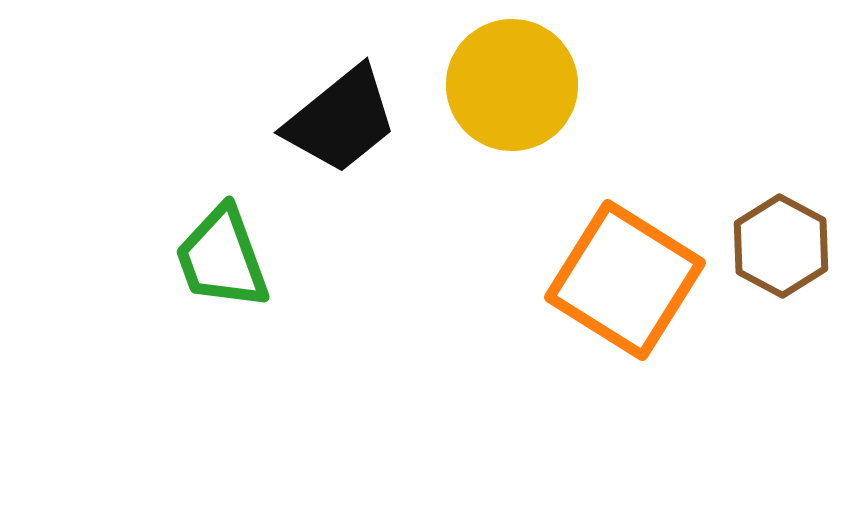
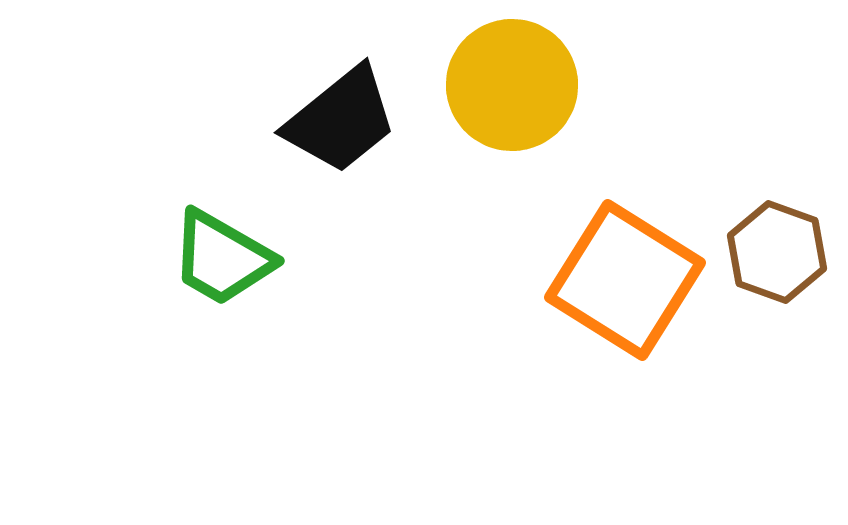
brown hexagon: moved 4 px left, 6 px down; rotated 8 degrees counterclockwise
green trapezoid: rotated 40 degrees counterclockwise
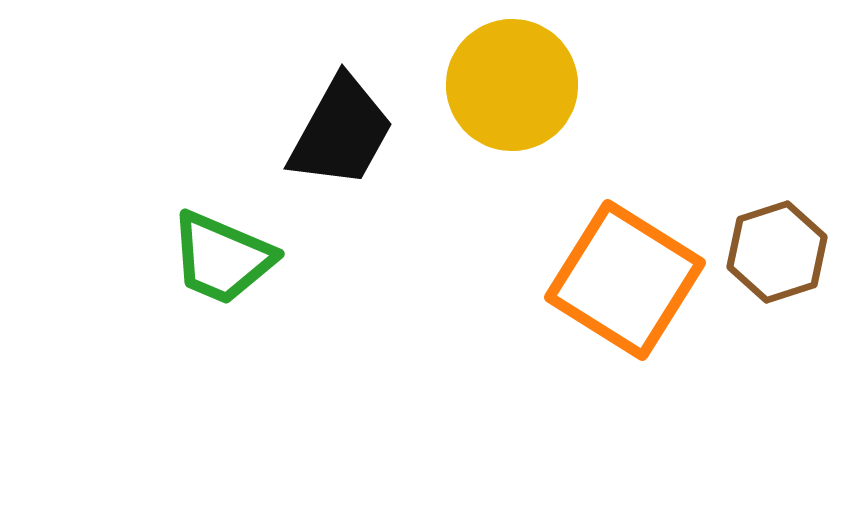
black trapezoid: moved 12 px down; rotated 22 degrees counterclockwise
brown hexagon: rotated 22 degrees clockwise
green trapezoid: rotated 7 degrees counterclockwise
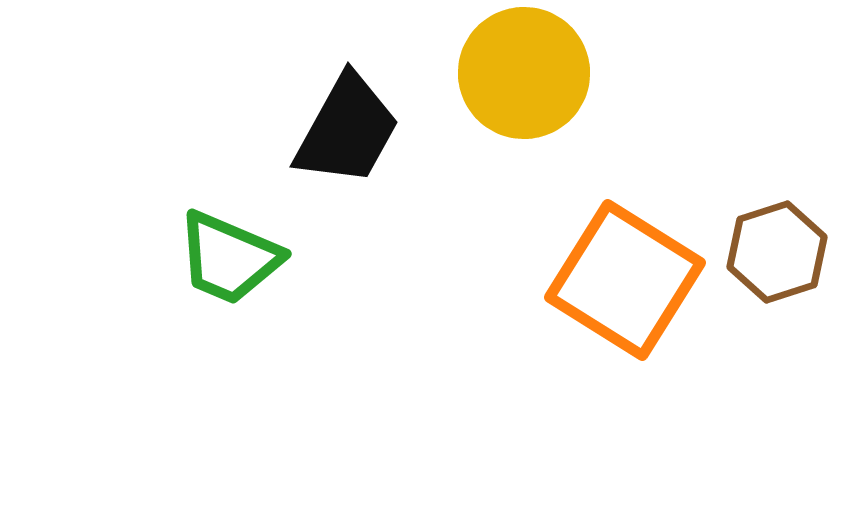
yellow circle: moved 12 px right, 12 px up
black trapezoid: moved 6 px right, 2 px up
green trapezoid: moved 7 px right
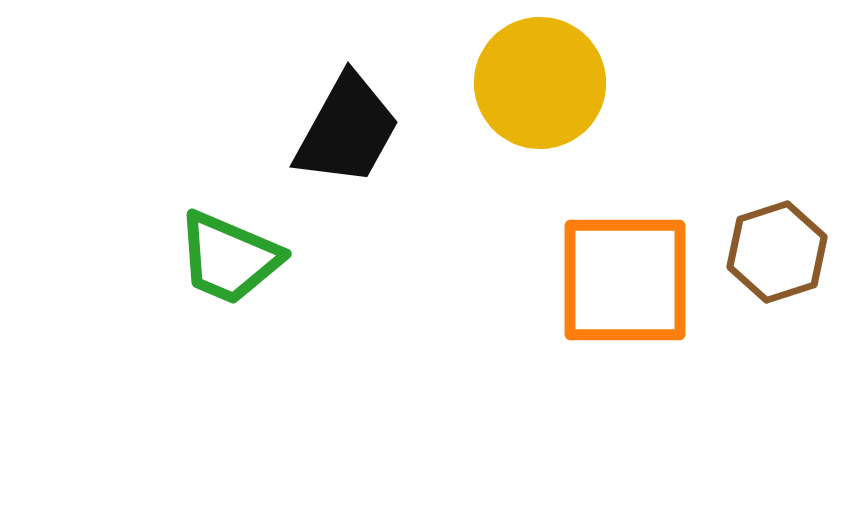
yellow circle: moved 16 px right, 10 px down
orange square: rotated 32 degrees counterclockwise
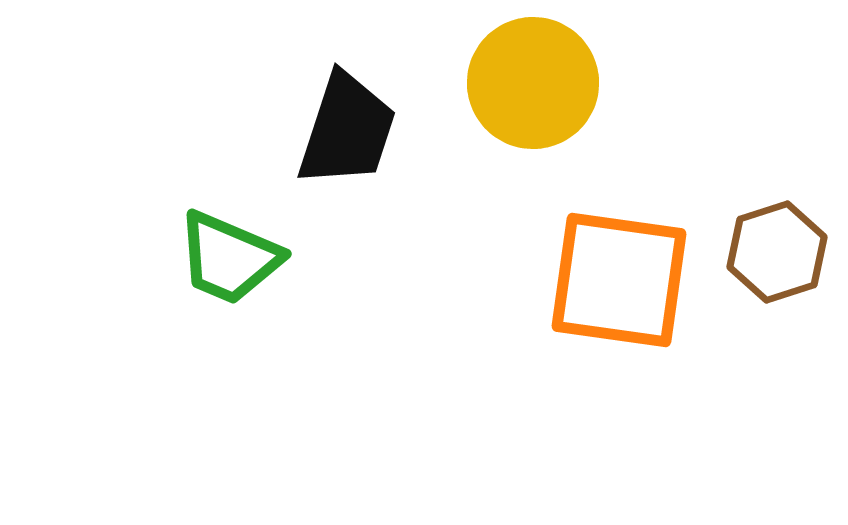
yellow circle: moved 7 px left
black trapezoid: rotated 11 degrees counterclockwise
orange square: moved 6 px left; rotated 8 degrees clockwise
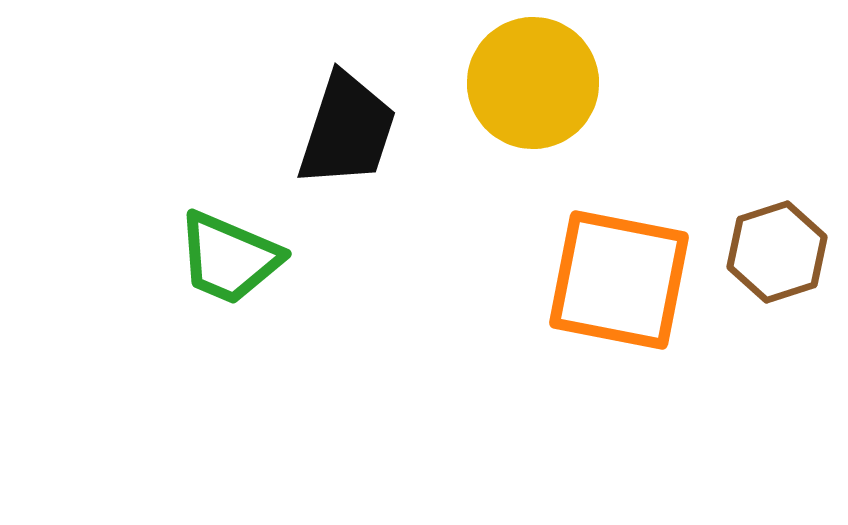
orange square: rotated 3 degrees clockwise
